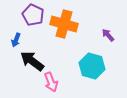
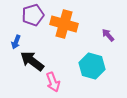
purple pentagon: rotated 30 degrees clockwise
blue arrow: moved 2 px down
pink arrow: moved 2 px right
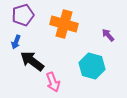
purple pentagon: moved 10 px left
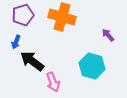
orange cross: moved 2 px left, 7 px up
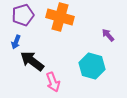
orange cross: moved 2 px left
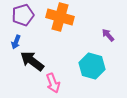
pink arrow: moved 1 px down
